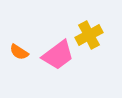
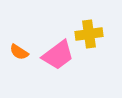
yellow cross: moved 1 px up; rotated 20 degrees clockwise
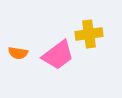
orange semicircle: moved 1 px left, 1 px down; rotated 24 degrees counterclockwise
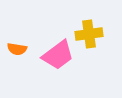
orange semicircle: moved 1 px left, 4 px up
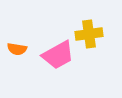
pink trapezoid: rotated 8 degrees clockwise
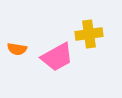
pink trapezoid: moved 1 px left, 2 px down
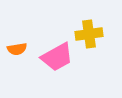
orange semicircle: rotated 18 degrees counterclockwise
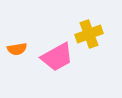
yellow cross: rotated 12 degrees counterclockwise
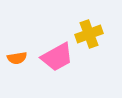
orange semicircle: moved 9 px down
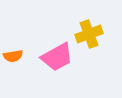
orange semicircle: moved 4 px left, 2 px up
